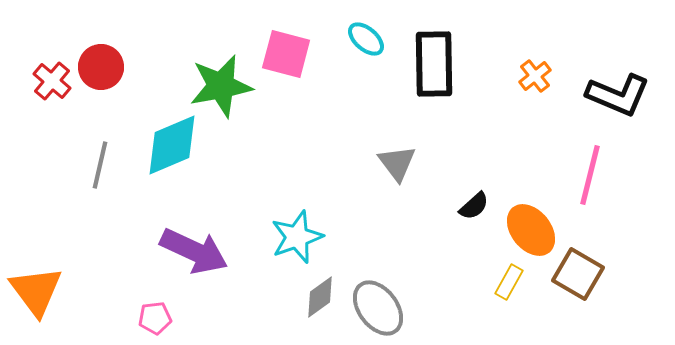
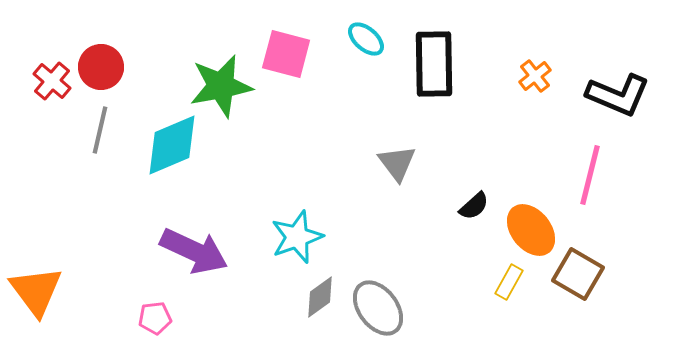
gray line: moved 35 px up
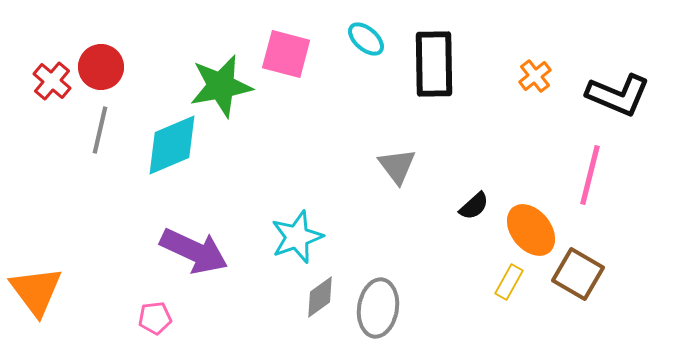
gray triangle: moved 3 px down
gray ellipse: rotated 46 degrees clockwise
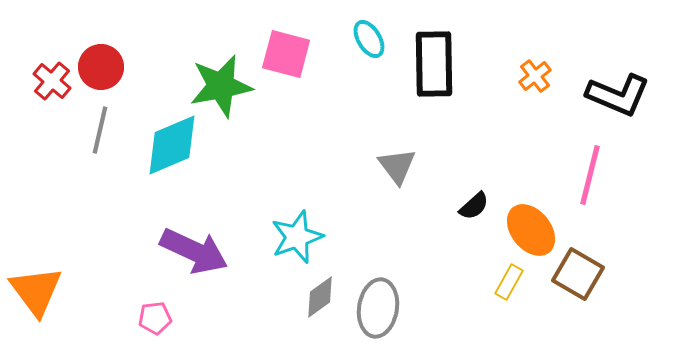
cyan ellipse: moved 3 px right; rotated 18 degrees clockwise
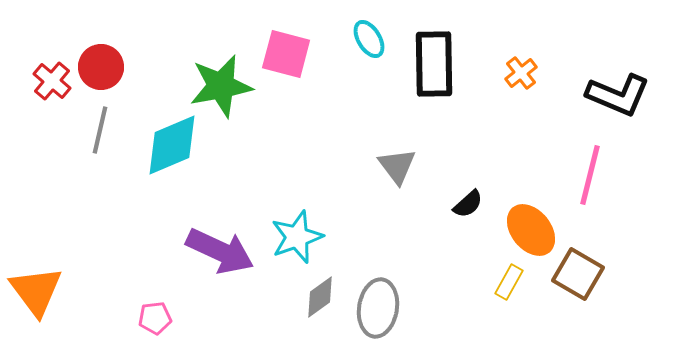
orange cross: moved 14 px left, 3 px up
black semicircle: moved 6 px left, 2 px up
purple arrow: moved 26 px right
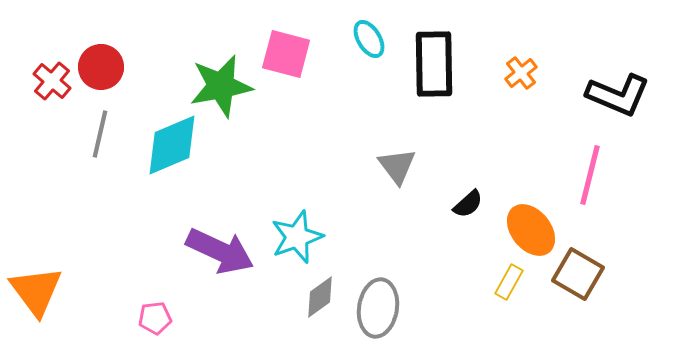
gray line: moved 4 px down
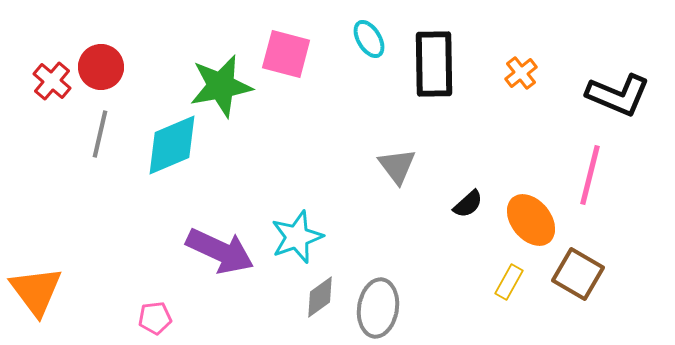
orange ellipse: moved 10 px up
